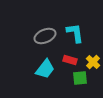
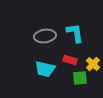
gray ellipse: rotated 15 degrees clockwise
yellow cross: moved 2 px down
cyan trapezoid: rotated 65 degrees clockwise
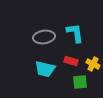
gray ellipse: moved 1 px left, 1 px down
red rectangle: moved 1 px right, 1 px down
yellow cross: rotated 16 degrees counterclockwise
green square: moved 4 px down
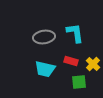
yellow cross: rotated 16 degrees clockwise
green square: moved 1 px left
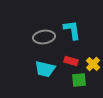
cyan L-shape: moved 3 px left, 3 px up
green square: moved 2 px up
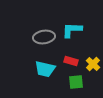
cyan L-shape: rotated 80 degrees counterclockwise
green square: moved 3 px left, 2 px down
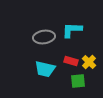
yellow cross: moved 4 px left, 2 px up
green square: moved 2 px right, 1 px up
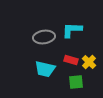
red rectangle: moved 1 px up
green square: moved 2 px left, 1 px down
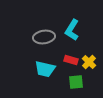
cyan L-shape: rotated 60 degrees counterclockwise
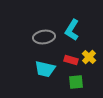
yellow cross: moved 5 px up
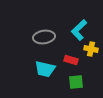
cyan L-shape: moved 7 px right; rotated 15 degrees clockwise
yellow cross: moved 2 px right, 8 px up; rotated 32 degrees counterclockwise
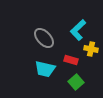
cyan L-shape: moved 1 px left
gray ellipse: moved 1 px down; rotated 55 degrees clockwise
green square: rotated 35 degrees counterclockwise
